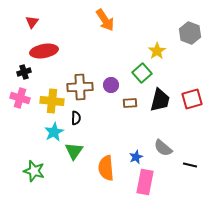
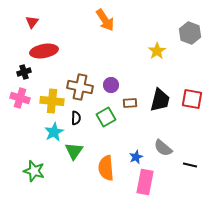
green square: moved 36 px left, 44 px down; rotated 12 degrees clockwise
brown cross: rotated 15 degrees clockwise
red square: rotated 25 degrees clockwise
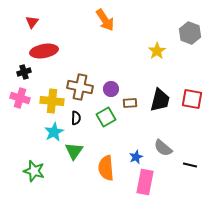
purple circle: moved 4 px down
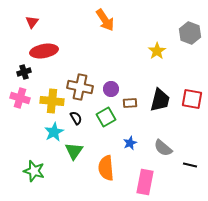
black semicircle: rotated 32 degrees counterclockwise
blue star: moved 6 px left, 14 px up
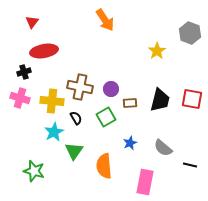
orange semicircle: moved 2 px left, 2 px up
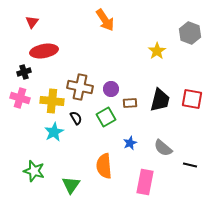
green triangle: moved 3 px left, 34 px down
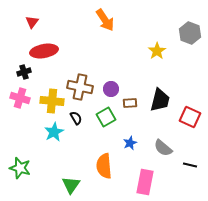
red square: moved 2 px left, 18 px down; rotated 15 degrees clockwise
green star: moved 14 px left, 3 px up
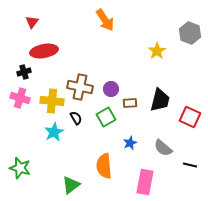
green triangle: rotated 18 degrees clockwise
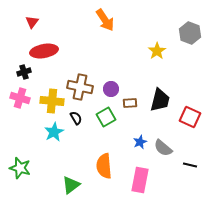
blue star: moved 10 px right, 1 px up
pink rectangle: moved 5 px left, 2 px up
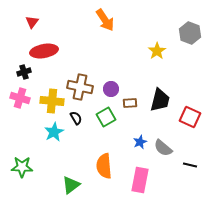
green star: moved 2 px right, 1 px up; rotated 15 degrees counterclockwise
